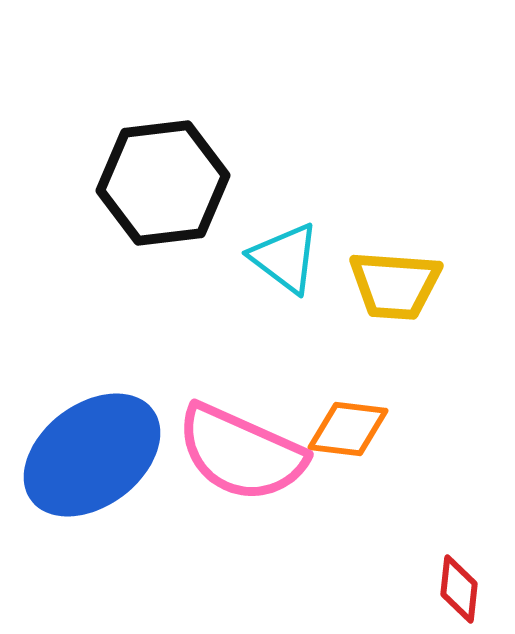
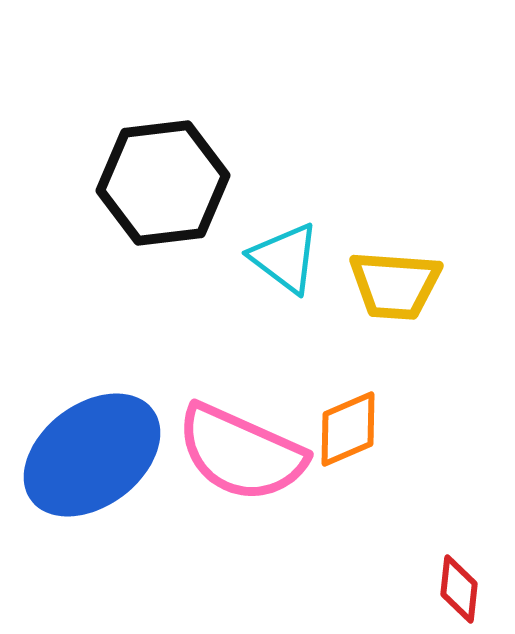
orange diamond: rotated 30 degrees counterclockwise
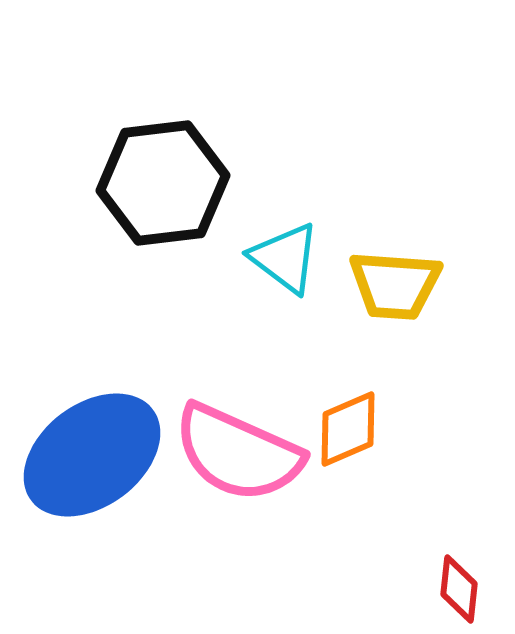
pink semicircle: moved 3 px left
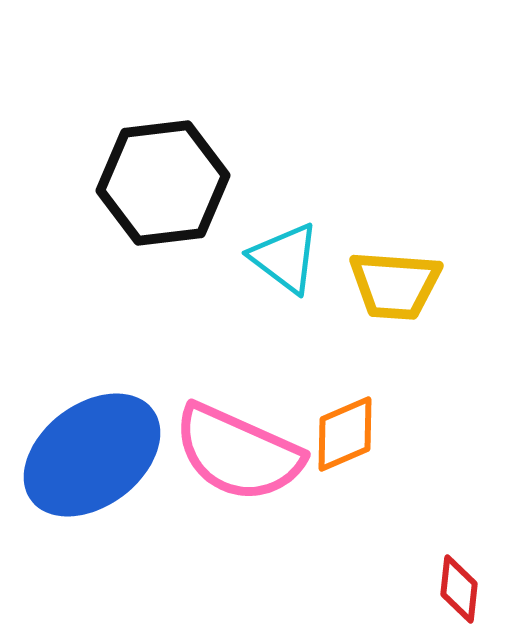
orange diamond: moved 3 px left, 5 px down
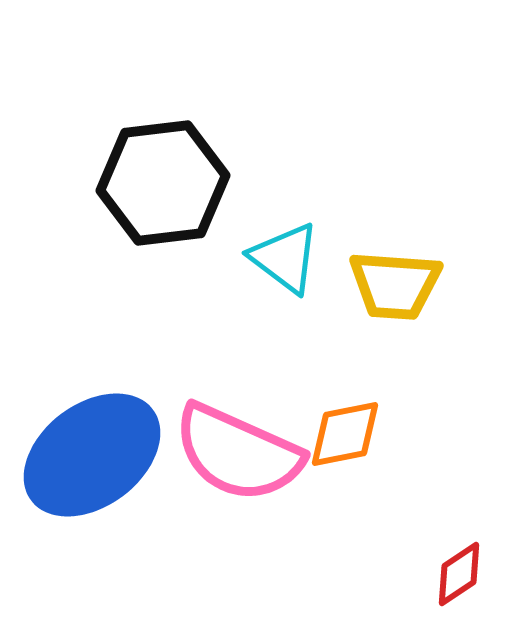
orange diamond: rotated 12 degrees clockwise
red diamond: moved 15 px up; rotated 50 degrees clockwise
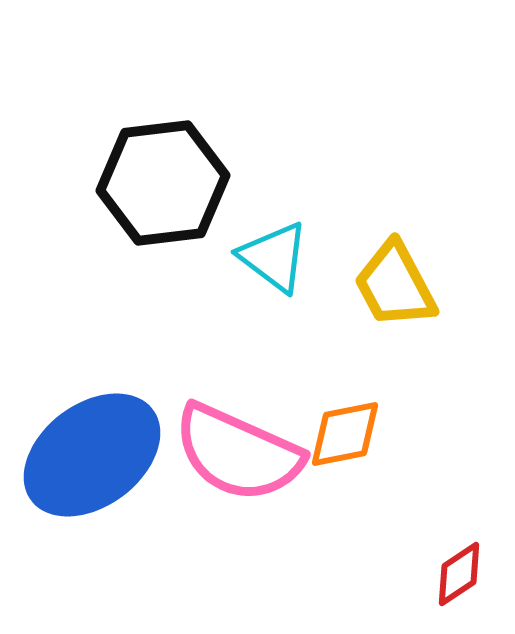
cyan triangle: moved 11 px left, 1 px up
yellow trapezoid: rotated 58 degrees clockwise
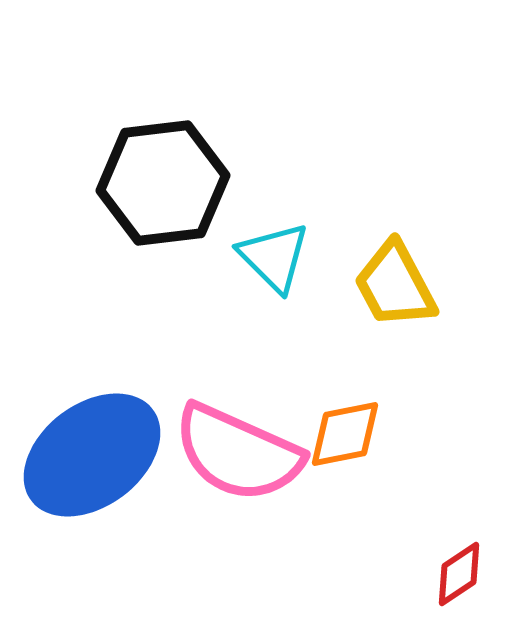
cyan triangle: rotated 8 degrees clockwise
